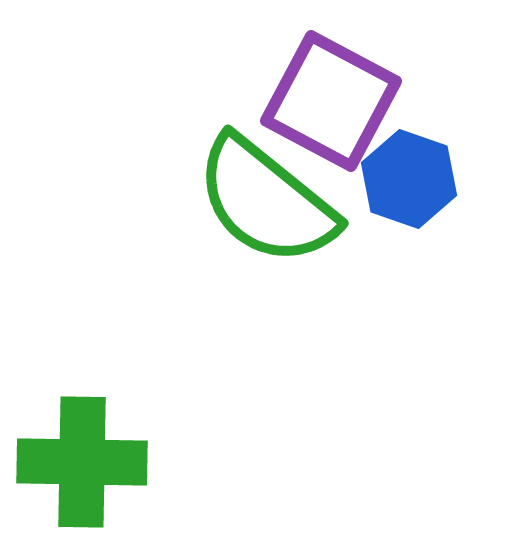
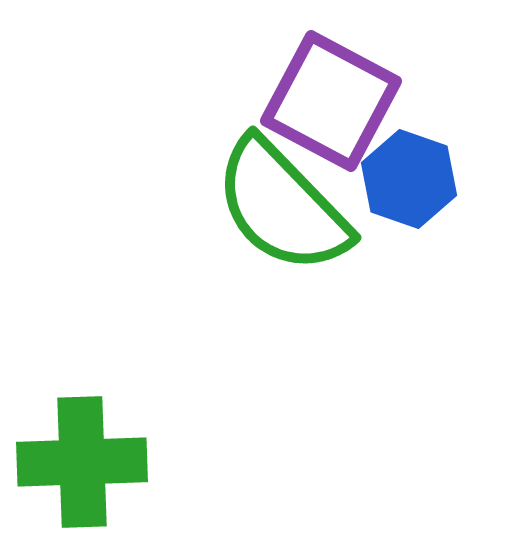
green semicircle: moved 16 px right, 5 px down; rotated 7 degrees clockwise
green cross: rotated 3 degrees counterclockwise
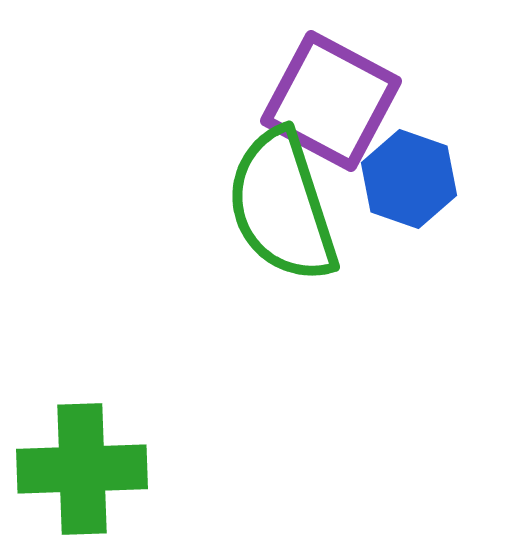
green semicircle: rotated 26 degrees clockwise
green cross: moved 7 px down
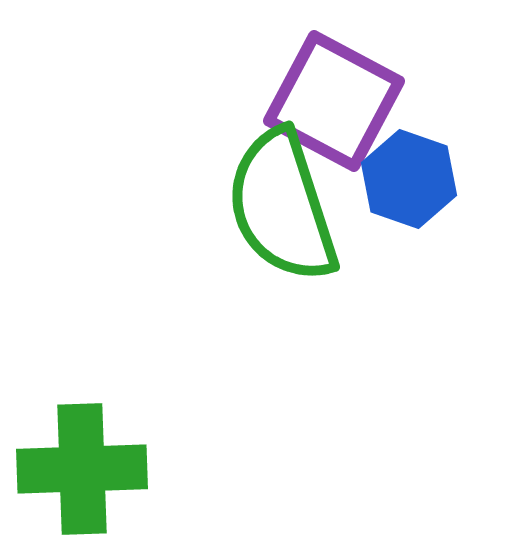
purple square: moved 3 px right
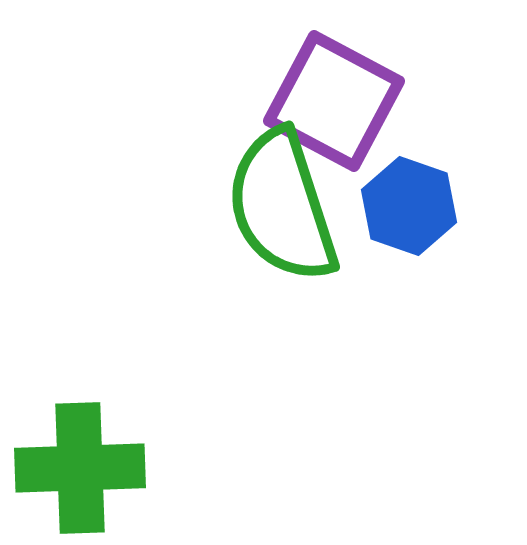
blue hexagon: moved 27 px down
green cross: moved 2 px left, 1 px up
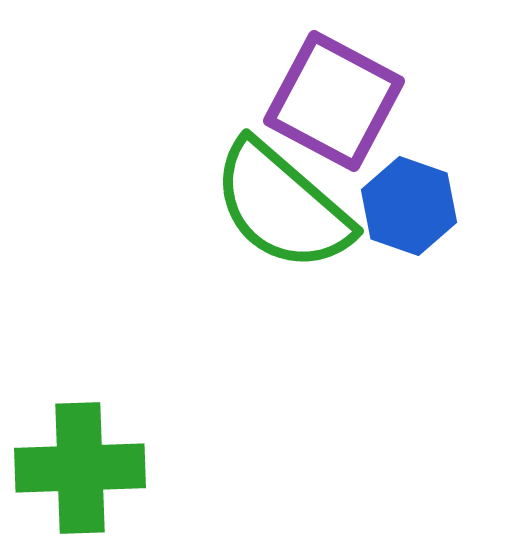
green semicircle: rotated 31 degrees counterclockwise
